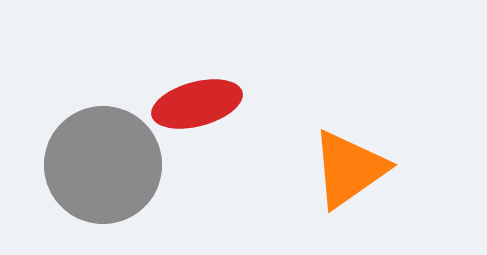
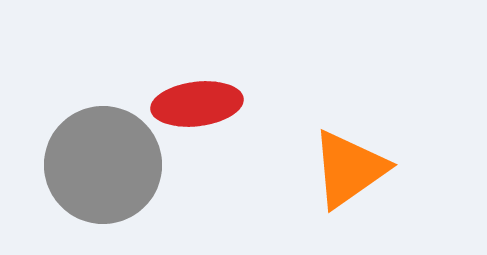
red ellipse: rotated 8 degrees clockwise
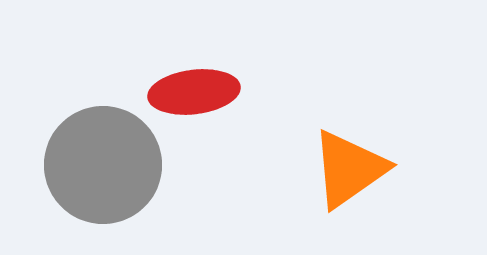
red ellipse: moved 3 px left, 12 px up
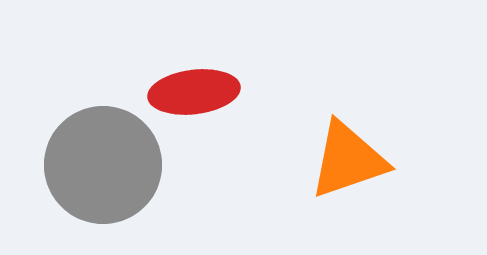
orange triangle: moved 1 px left, 9 px up; rotated 16 degrees clockwise
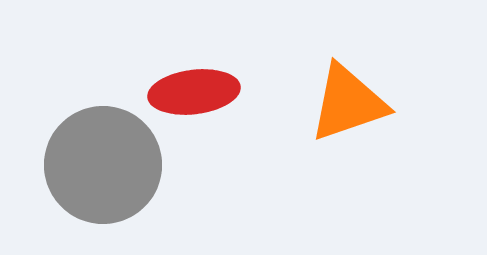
orange triangle: moved 57 px up
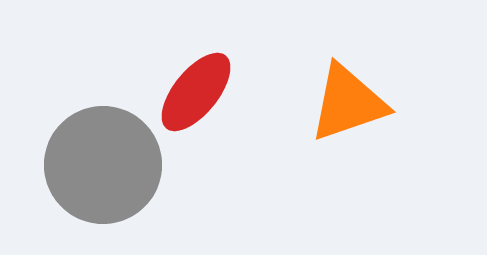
red ellipse: moved 2 px right; rotated 44 degrees counterclockwise
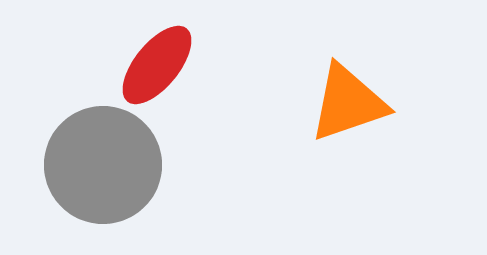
red ellipse: moved 39 px left, 27 px up
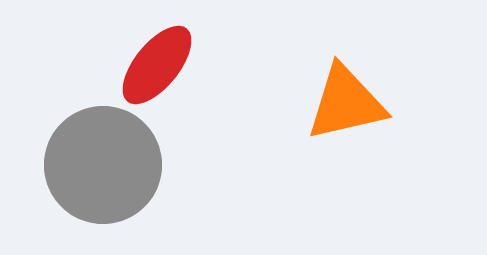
orange triangle: moved 2 px left; rotated 6 degrees clockwise
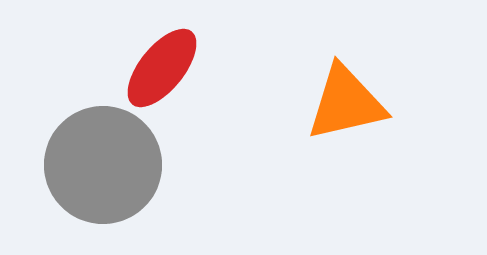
red ellipse: moved 5 px right, 3 px down
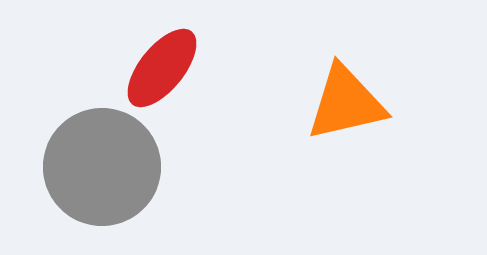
gray circle: moved 1 px left, 2 px down
